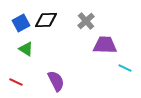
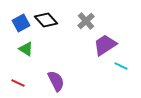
black diamond: rotated 50 degrees clockwise
purple trapezoid: rotated 35 degrees counterclockwise
cyan line: moved 4 px left, 2 px up
red line: moved 2 px right, 1 px down
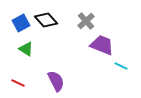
purple trapezoid: moved 3 px left; rotated 55 degrees clockwise
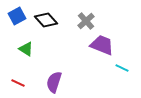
blue square: moved 4 px left, 7 px up
cyan line: moved 1 px right, 2 px down
purple semicircle: moved 2 px left, 1 px down; rotated 135 degrees counterclockwise
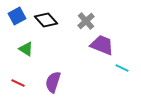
purple semicircle: moved 1 px left
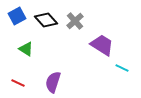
gray cross: moved 11 px left
purple trapezoid: rotated 10 degrees clockwise
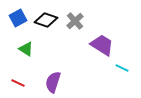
blue square: moved 1 px right, 2 px down
black diamond: rotated 30 degrees counterclockwise
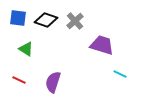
blue square: rotated 36 degrees clockwise
purple trapezoid: rotated 15 degrees counterclockwise
cyan line: moved 2 px left, 6 px down
red line: moved 1 px right, 3 px up
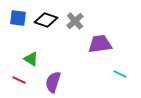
purple trapezoid: moved 2 px left, 1 px up; rotated 25 degrees counterclockwise
green triangle: moved 5 px right, 10 px down
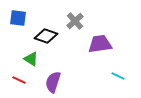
black diamond: moved 16 px down
cyan line: moved 2 px left, 2 px down
